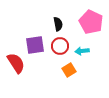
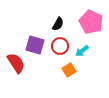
black semicircle: rotated 40 degrees clockwise
purple square: rotated 24 degrees clockwise
cyan arrow: rotated 32 degrees counterclockwise
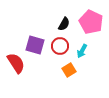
black semicircle: moved 6 px right
cyan arrow: rotated 24 degrees counterclockwise
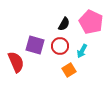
red semicircle: moved 1 px up; rotated 10 degrees clockwise
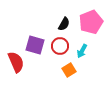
pink pentagon: rotated 25 degrees clockwise
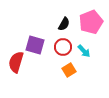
red circle: moved 3 px right, 1 px down
cyan arrow: moved 2 px right; rotated 72 degrees counterclockwise
red semicircle: rotated 140 degrees counterclockwise
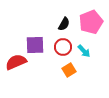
purple square: rotated 18 degrees counterclockwise
red semicircle: rotated 50 degrees clockwise
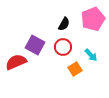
pink pentagon: moved 2 px right, 3 px up
purple square: rotated 30 degrees clockwise
cyan arrow: moved 7 px right, 4 px down
orange square: moved 6 px right, 1 px up
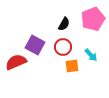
orange square: moved 3 px left, 3 px up; rotated 24 degrees clockwise
